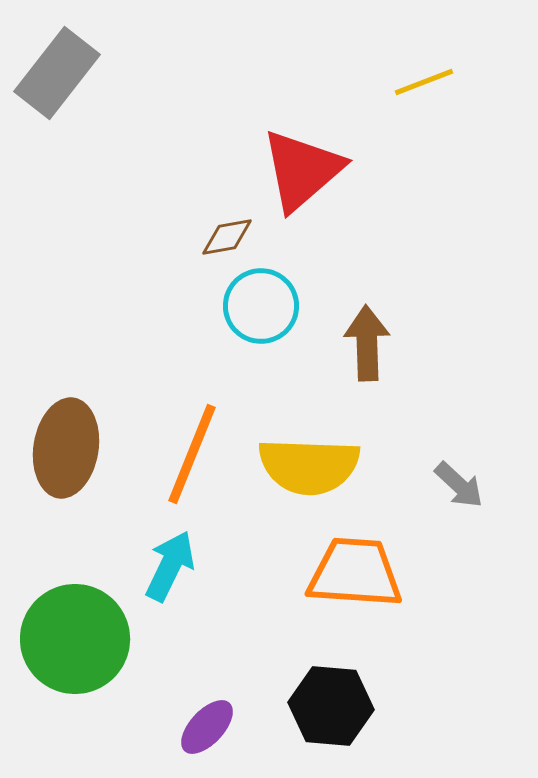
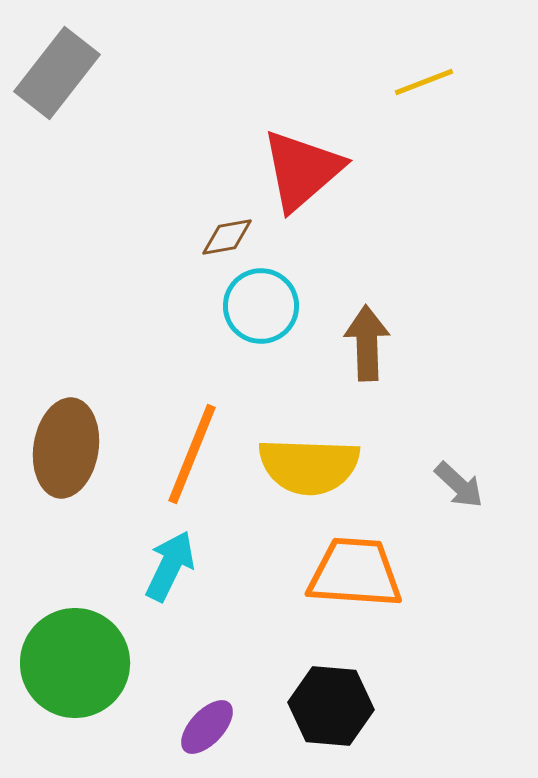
green circle: moved 24 px down
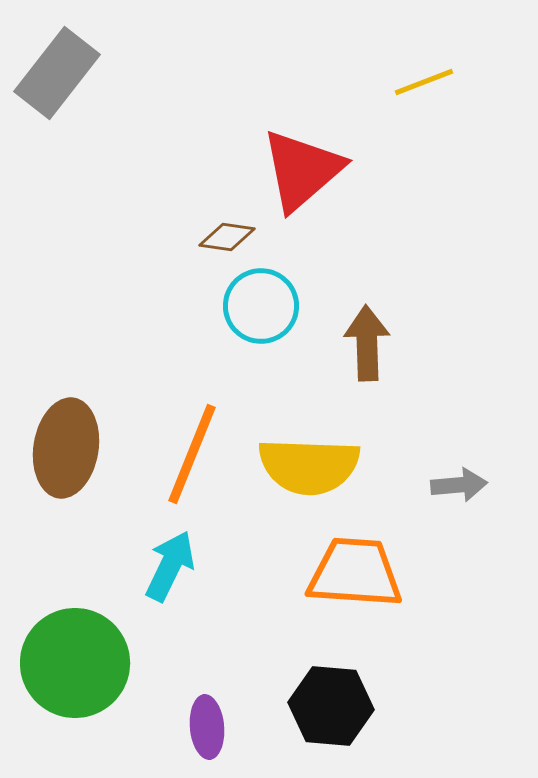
brown diamond: rotated 18 degrees clockwise
gray arrow: rotated 48 degrees counterclockwise
purple ellipse: rotated 48 degrees counterclockwise
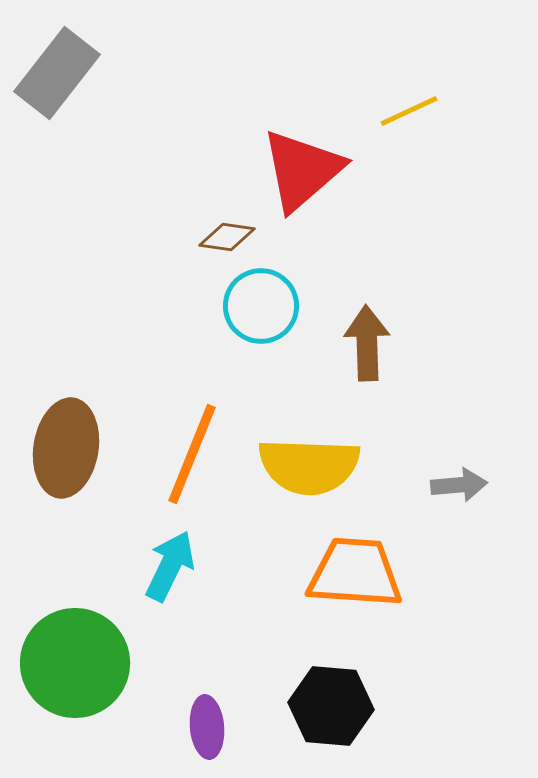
yellow line: moved 15 px left, 29 px down; rotated 4 degrees counterclockwise
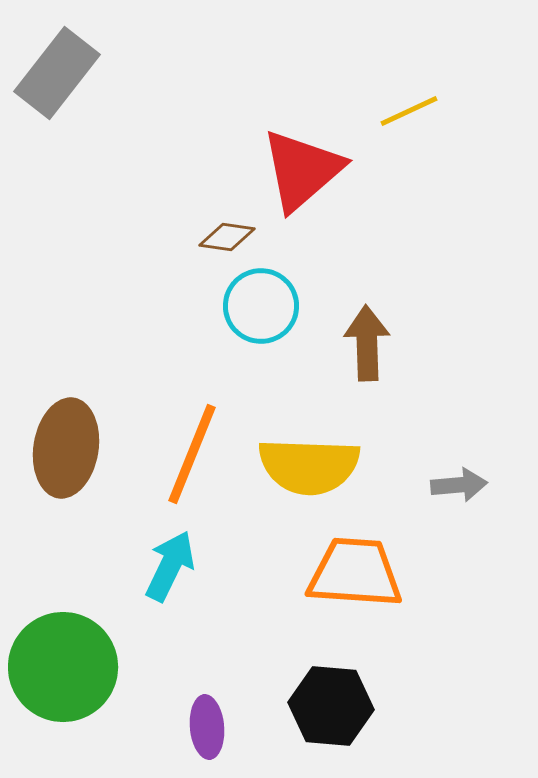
green circle: moved 12 px left, 4 px down
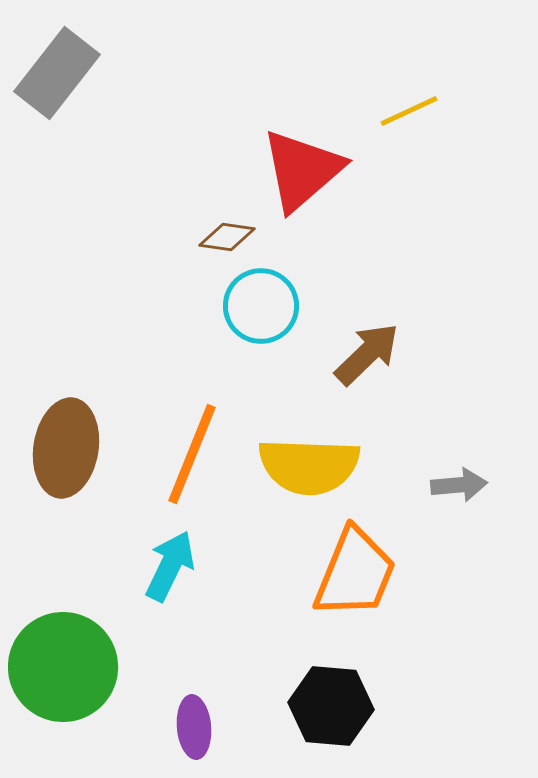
brown arrow: moved 11 px down; rotated 48 degrees clockwise
orange trapezoid: rotated 108 degrees clockwise
purple ellipse: moved 13 px left
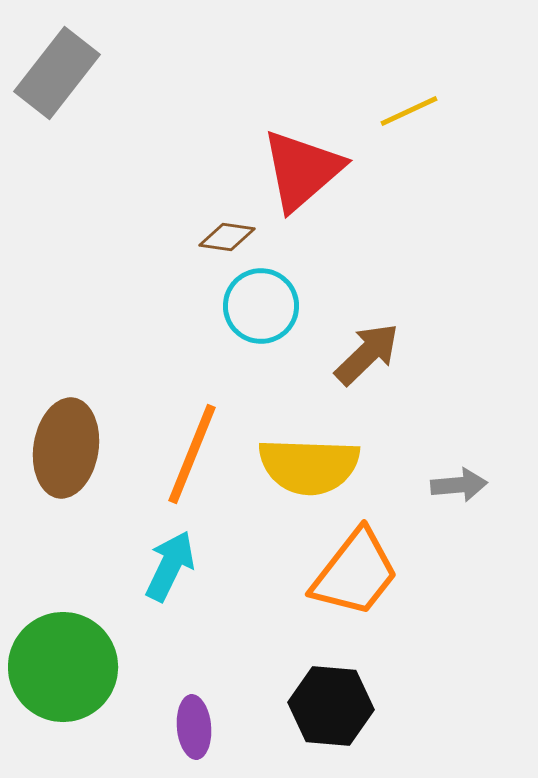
orange trapezoid: rotated 16 degrees clockwise
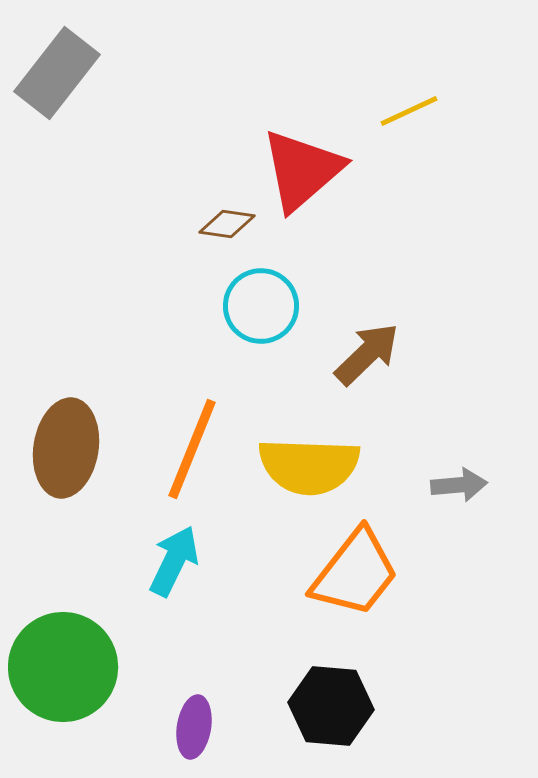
brown diamond: moved 13 px up
orange line: moved 5 px up
cyan arrow: moved 4 px right, 5 px up
purple ellipse: rotated 14 degrees clockwise
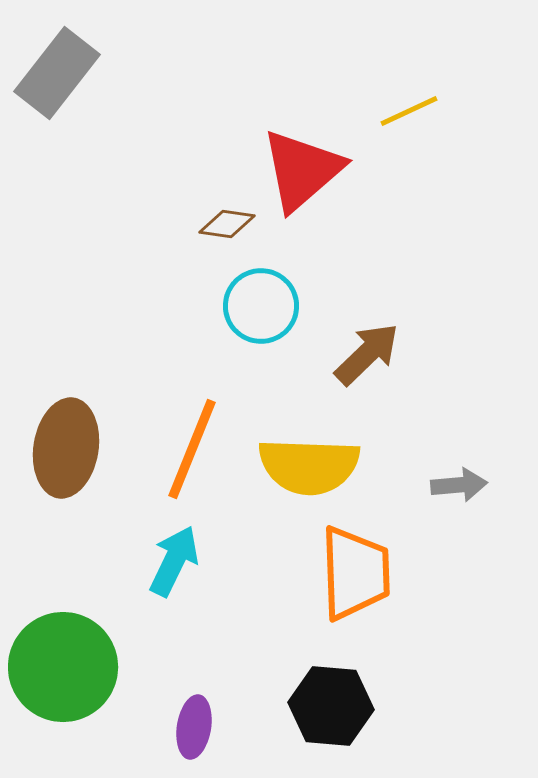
orange trapezoid: rotated 40 degrees counterclockwise
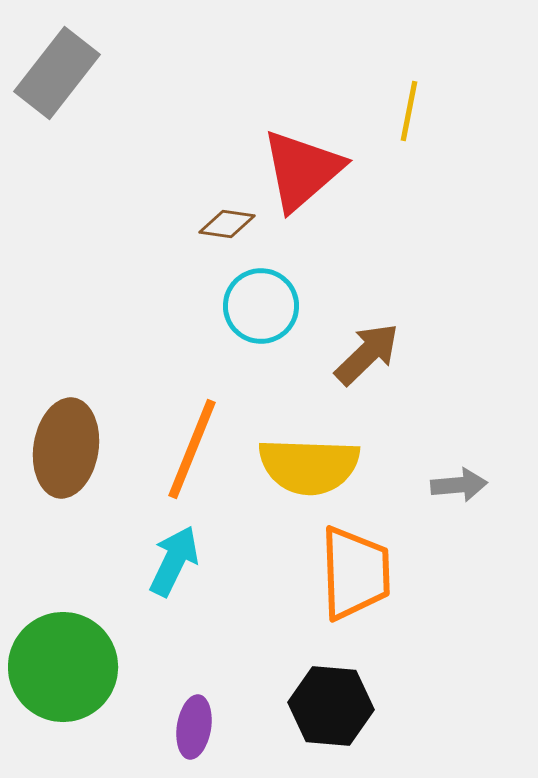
yellow line: rotated 54 degrees counterclockwise
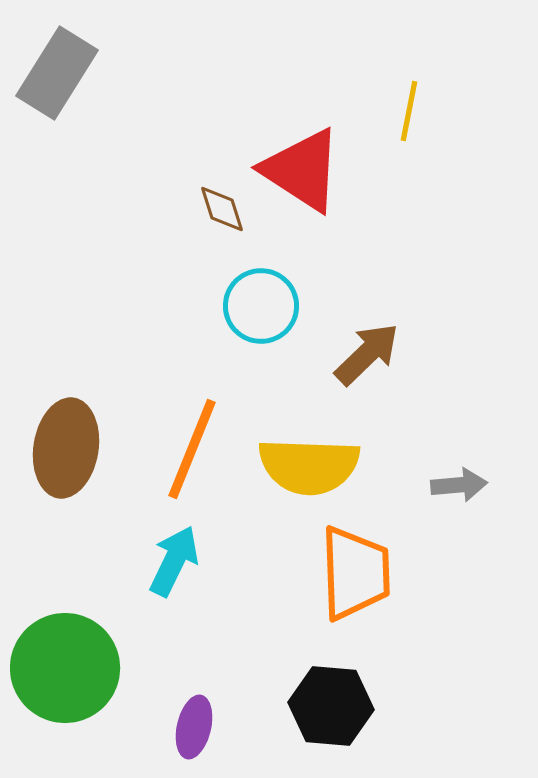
gray rectangle: rotated 6 degrees counterclockwise
red triangle: rotated 46 degrees counterclockwise
brown diamond: moved 5 px left, 15 px up; rotated 64 degrees clockwise
green circle: moved 2 px right, 1 px down
purple ellipse: rotated 4 degrees clockwise
